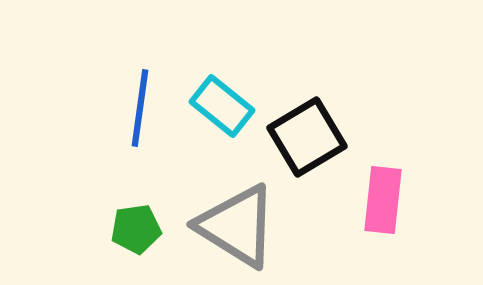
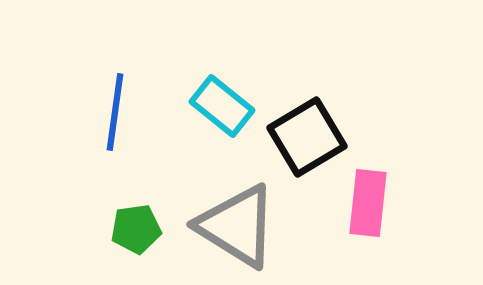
blue line: moved 25 px left, 4 px down
pink rectangle: moved 15 px left, 3 px down
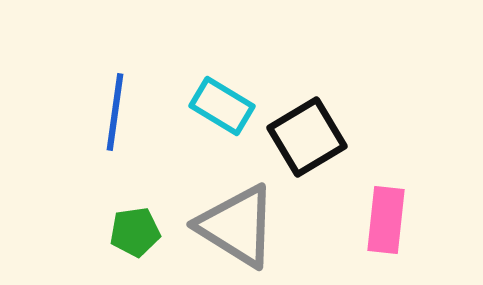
cyan rectangle: rotated 8 degrees counterclockwise
pink rectangle: moved 18 px right, 17 px down
green pentagon: moved 1 px left, 3 px down
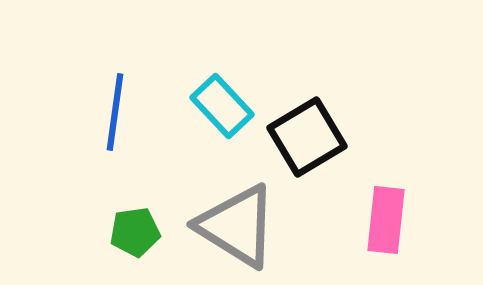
cyan rectangle: rotated 16 degrees clockwise
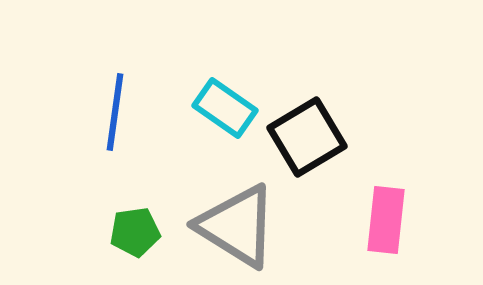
cyan rectangle: moved 3 px right, 2 px down; rotated 12 degrees counterclockwise
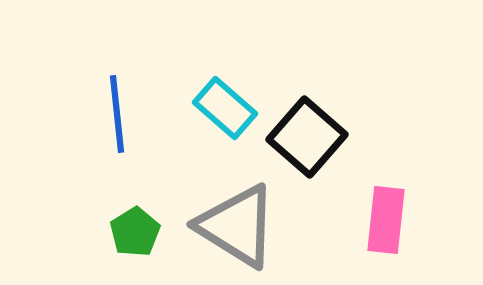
cyan rectangle: rotated 6 degrees clockwise
blue line: moved 2 px right, 2 px down; rotated 14 degrees counterclockwise
black square: rotated 18 degrees counterclockwise
green pentagon: rotated 24 degrees counterclockwise
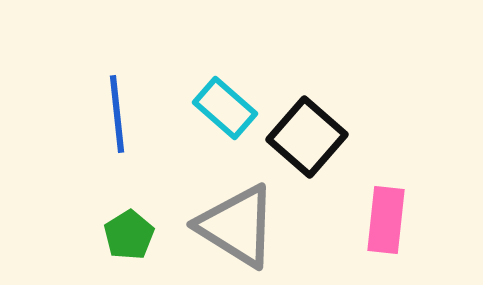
green pentagon: moved 6 px left, 3 px down
